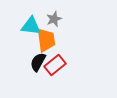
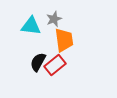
orange trapezoid: moved 18 px right
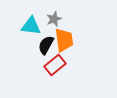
black semicircle: moved 8 px right, 17 px up
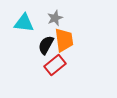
gray star: moved 1 px right, 1 px up
cyan triangle: moved 7 px left, 3 px up
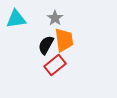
gray star: rotated 14 degrees counterclockwise
cyan triangle: moved 8 px left, 4 px up; rotated 15 degrees counterclockwise
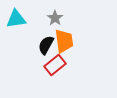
orange trapezoid: moved 1 px down
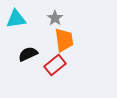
orange trapezoid: moved 1 px up
black semicircle: moved 18 px left, 9 px down; rotated 36 degrees clockwise
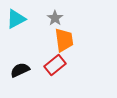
cyan triangle: rotated 20 degrees counterclockwise
black semicircle: moved 8 px left, 16 px down
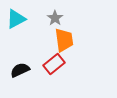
red rectangle: moved 1 px left, 1 px up
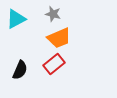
gray star: moved 2 px left, 4 px up; rotated 21 degrees counterclockwise
orange trapezoid: moved 5 px left, 2 px up; rotated 75 degrees clockwise
black semicircle: rotated 138 degrees clockwise
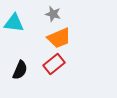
cyan triangle: moved 2 px left, 4 px down; rotated 35 degrees clockwise
